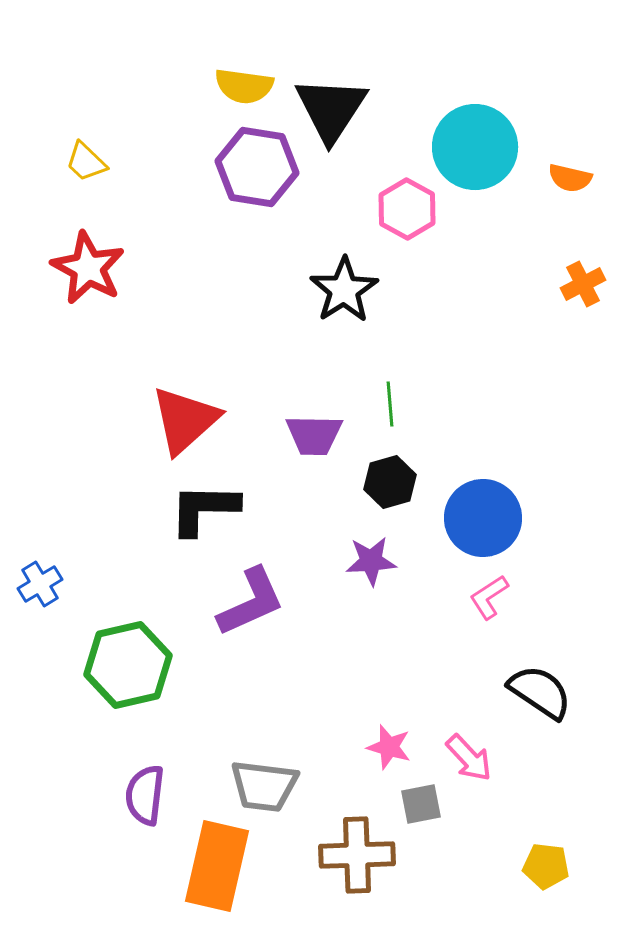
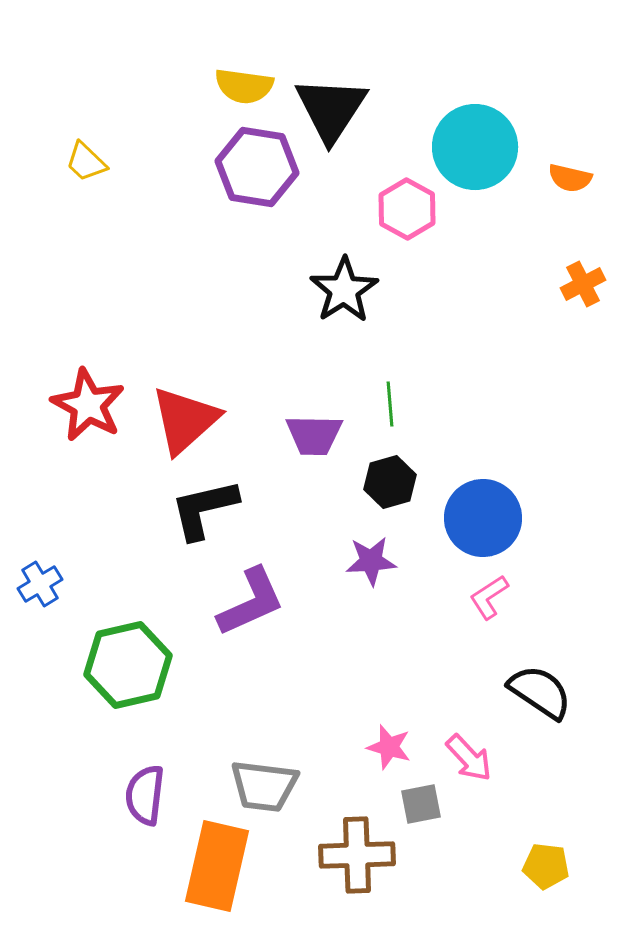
red star: moved 137 px down
black L-shape: rotated 14 degrees counterclockwise
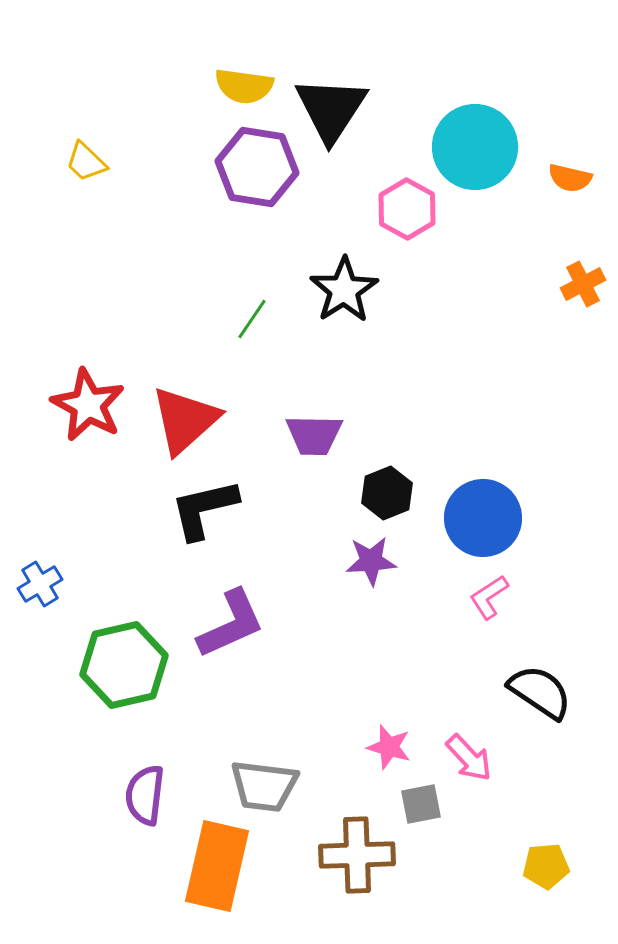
green line: moved 138 px left, 85 px up; rotated 39 degrees clockwise
black hexagon: moved 3 px left, 11 px down; rotated 6 degrees counterclockwise
purple L-shape: moved 20 px left, 22 px down
green hexagon: moved 4 px left
yellow pentagon: rotated 12 degrees counterclockwise
